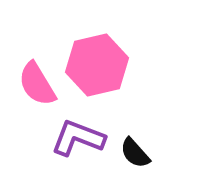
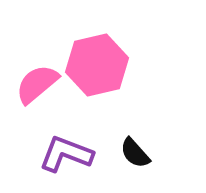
pink semicircle: rotated 81 degrees clockwise
purple L-shape: moved 12 px left, 16 px down
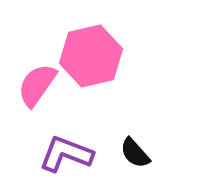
pink hexagon: moved 6 px left, 9 px up
pink semicircle: moved 1 px down; rotated 15 degrees counterclockwise
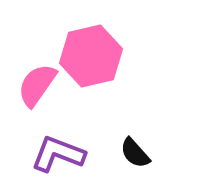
purple L-shape: moved 8 px left
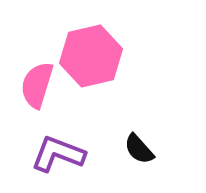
pink semicircle: rotated 18 degrees counterclockwise
black semicircle: moved 4 px right, 4 px up
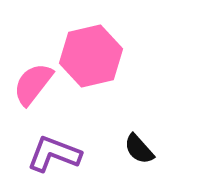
pink semicircle: moved 4 px left, 1 px up; rotated 21 degrees clockwise
purple L-shape: moved 4 px left
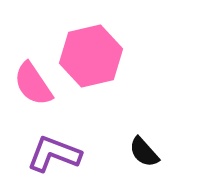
pink semicircle: rotated 72 degrees counterclockwise
black semicircle: moved 5 px right, 3 px down
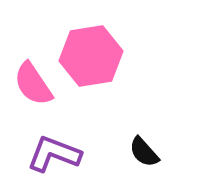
pink hexagon: rotated 4 degrees clockwise
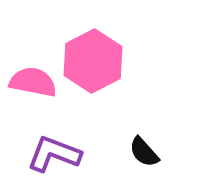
pink hexagon: moved 2 px right, 5 px down; rotated 18 degrees counterclockwise
pink semicircle: moved 2 px up; rotated 135 degrees clockwise
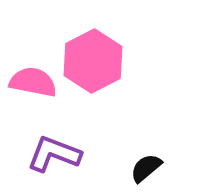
black semicircle: moved 2 px right, 16 px down; rotated 92 degrees clockwise
